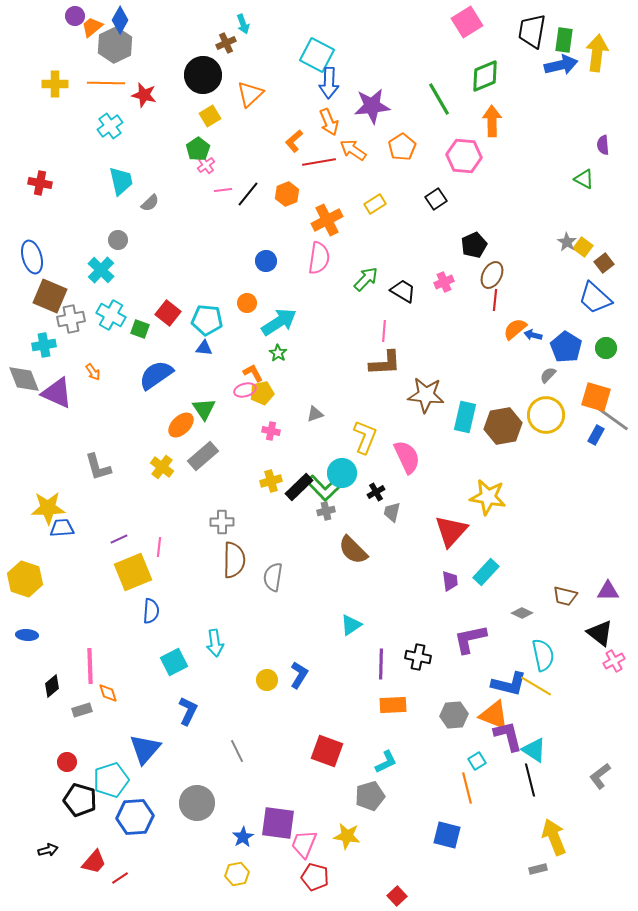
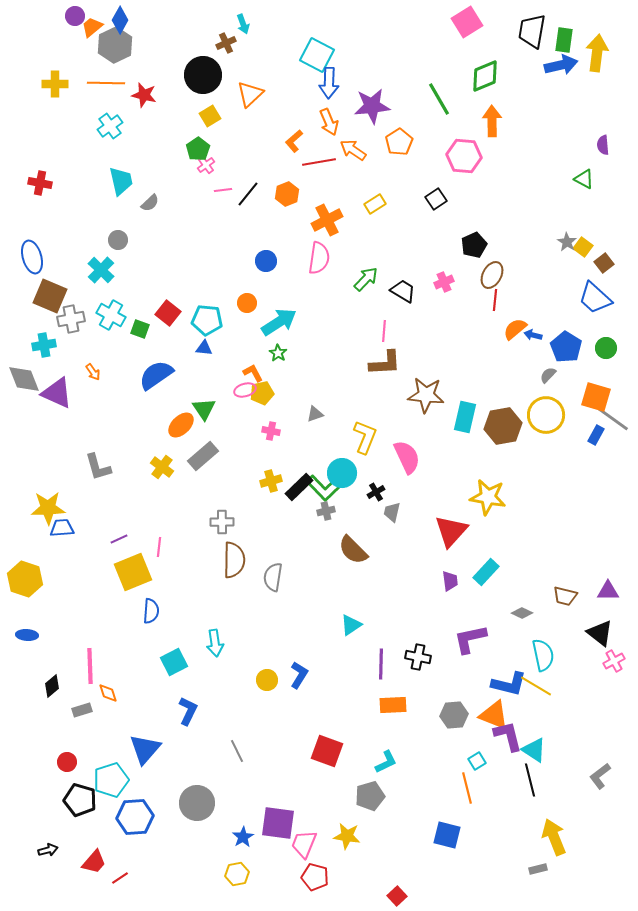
orange pentagon at (402, 147): moved 3 px left, 5 px up
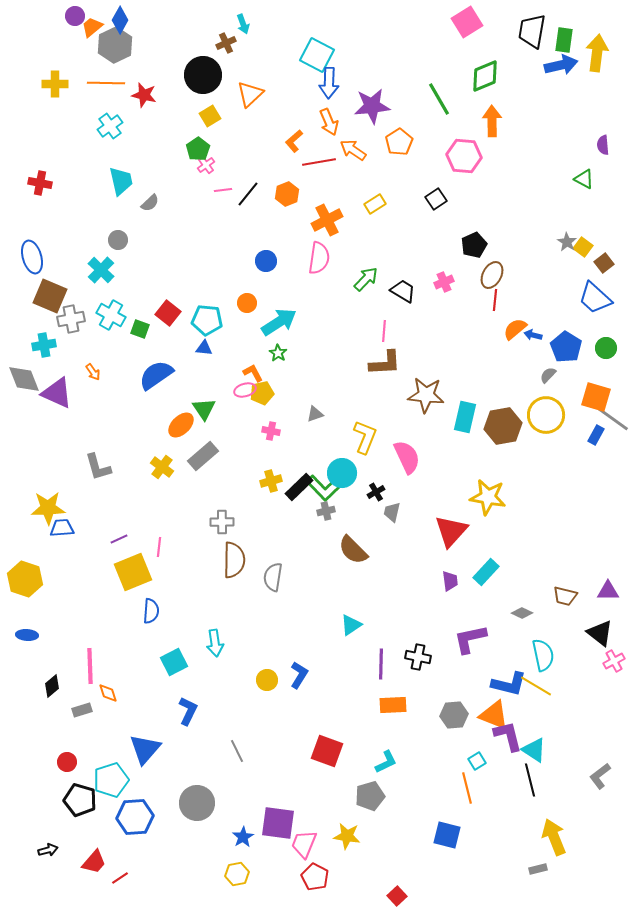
red pentagon at (315, 877): rotated 12 degrees clockwise
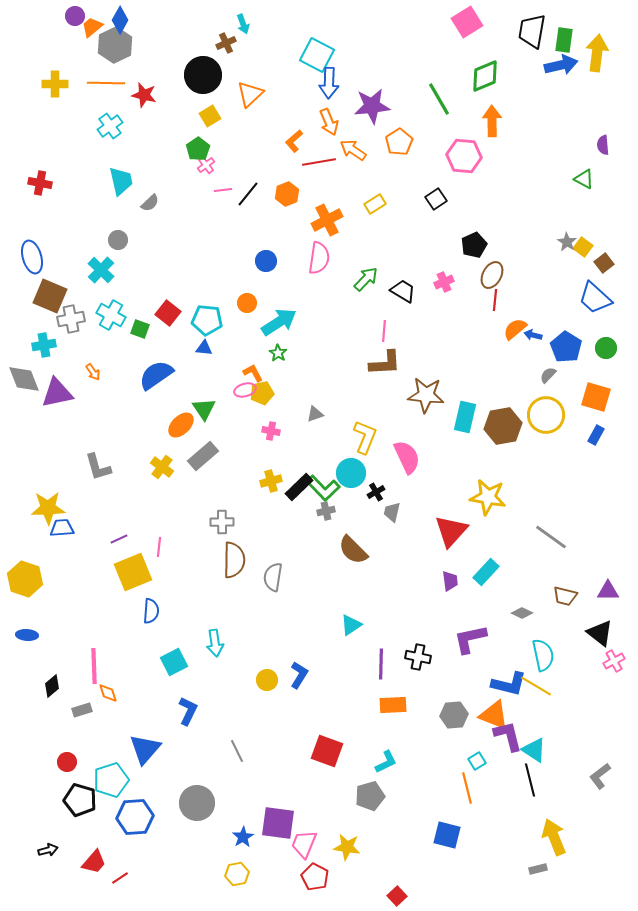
purple triangle at (57, 393): rotated 36 degrees counterclockwise
gray line at (613, 419): moved 62 px left, 118 px down
cyan circle at (342, 473): moved 9 px right
pink line at (90, 666): moved 4 px right
yellow star at (347, 836): moved 11 px down
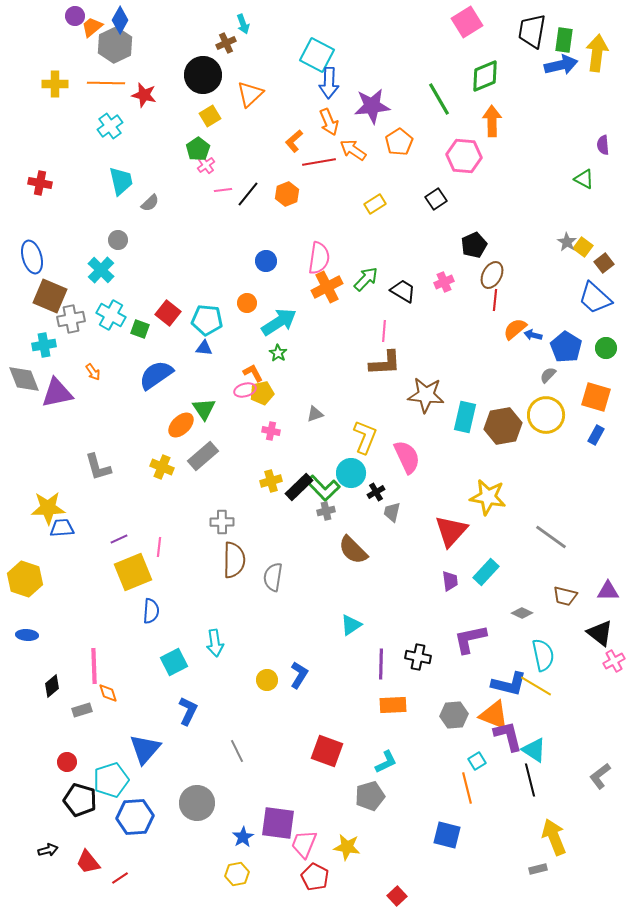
orange cross at (327, 220): moved 67 px down
yellow cross at (162, 467): rotated 15 degrees counterclockwise
red trapezoid at (94, 862): moved 6 px left; rotated 100 degrees clockwise
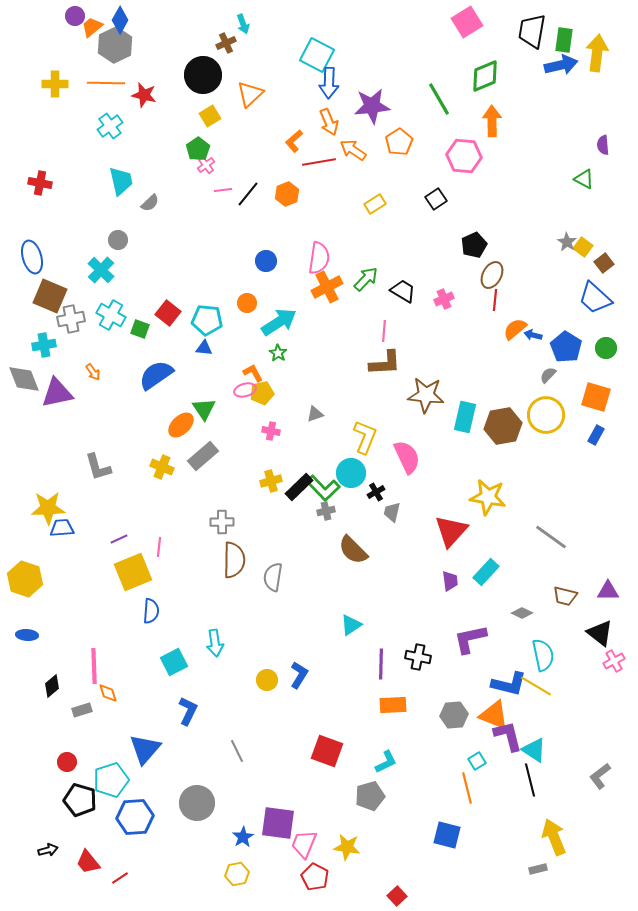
pink cross at (444, 282): moved 17 px down
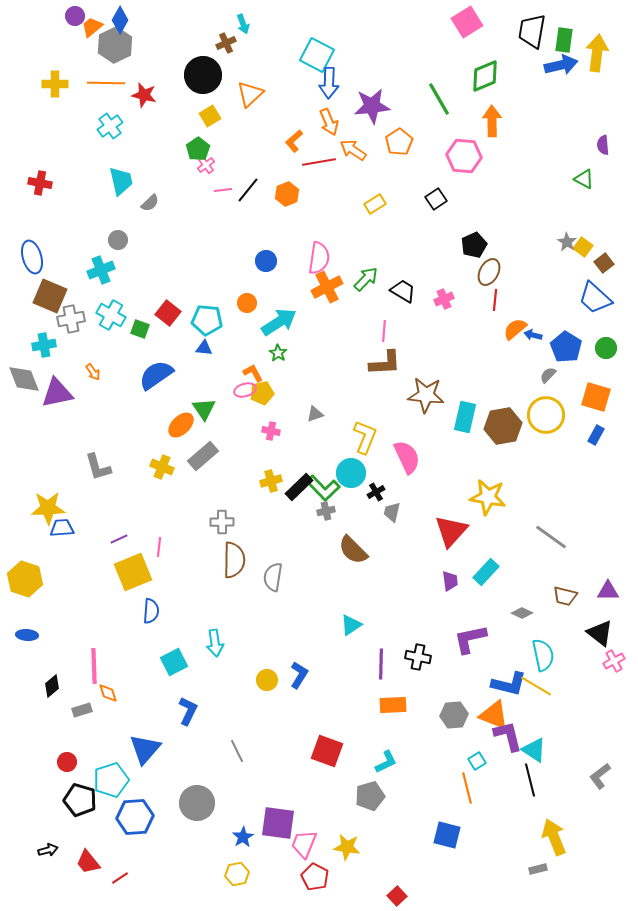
black line at (248, 194): moved 4 px up
cyan cross at (101, 270): rotated 24 degrees clockwise
brown ellipse at (492, 275): moved 3 px left, 3 px up
